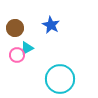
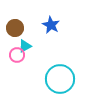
cyan triangle: moved 2 px left, 2 px up
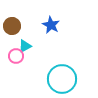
brown circle: moved 3 px left, 2 px up
pink circle: moved 1 px left, 1 px down
cyan circle: moved 2 px right
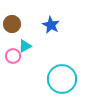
brown circle: moved 2 px up
pink circle: moved 3 px left
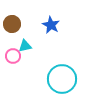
cyan triangle: rotated 16 degrees clockwise
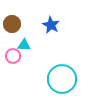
cyan triangle: moved 1 px left, 1 px up; rotated 16 degrees clockwise
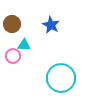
cyan circle: moved 1 px left, 1 px up
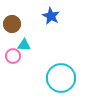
blue star: moved 9 px up
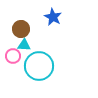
blue star: moved 2 px right, 1 px down
brown circle: moved 9 px right, 5 px down
cyan circle: moved 22 px left, 12 px up
